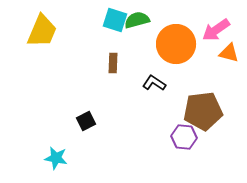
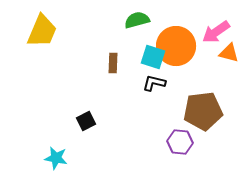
cyan square: moved 38 px right, 37 px down
pink arrow: moved 2 px down
orange circle: moved 2 px down
black L-shape: rotated 20 degrees counterclockwise
purple hexagon: moved 4 px left, 5 px down
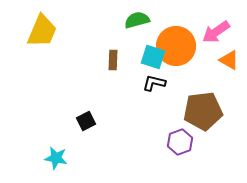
orange triangle: moved 7 px down; rotated 15 degrees clockwise
brown rectangle: moved 3 px up
purple hexagon: rotated 25 degrees counterclockwise
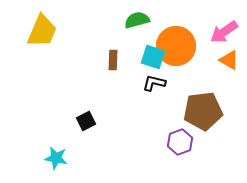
pink arrow: moved 8 px right
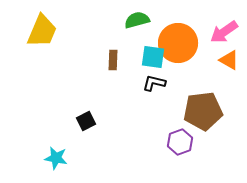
orange circle: moved 2 px right, 3 px up
cyan square: rotated 10 degrees counterclockwise
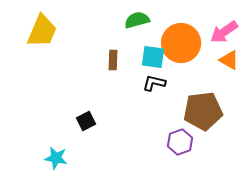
orange circle: moved 3 px right
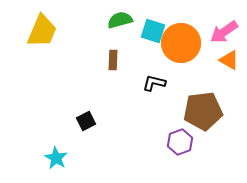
green semicircle: moved 17 px left
cyan square: moved 26 px up; rotated 10 degrees clockwise
cyan star: rotated 20 degrees clockwise
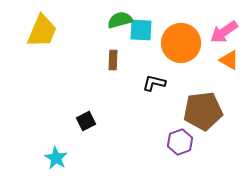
cyan square: moved 12 px left, 1 px up; rotated 15 degrees counterclockwise
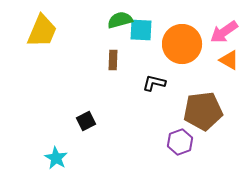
orange circle: moved 1 px right, 1 px down
